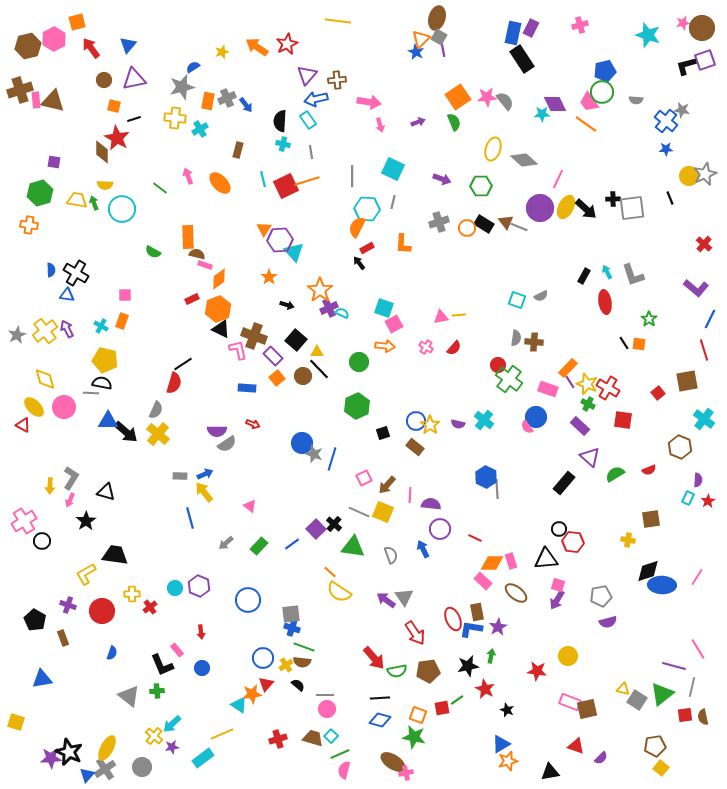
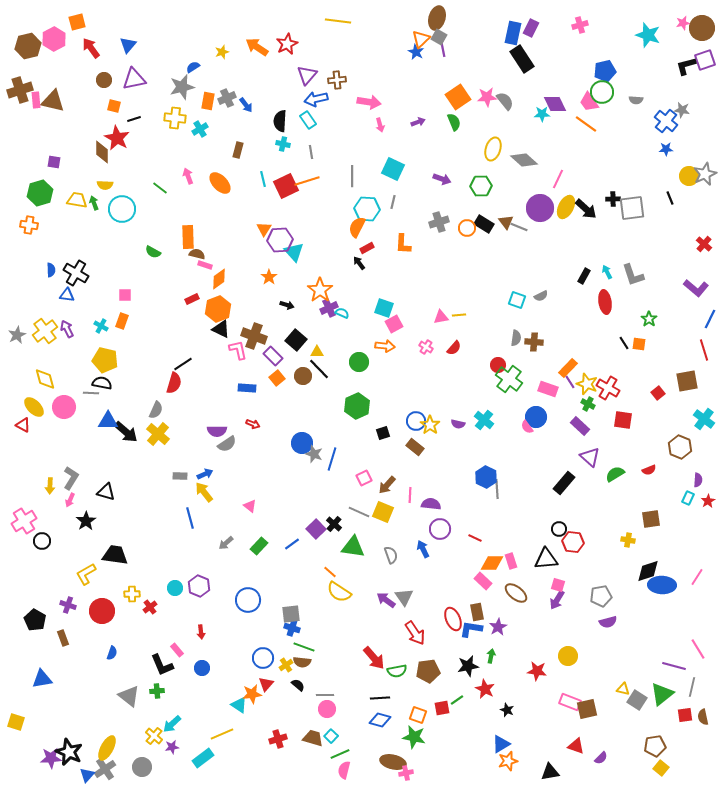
brown ellipse at (393, 762): rotated 20 degrees counterclockwise
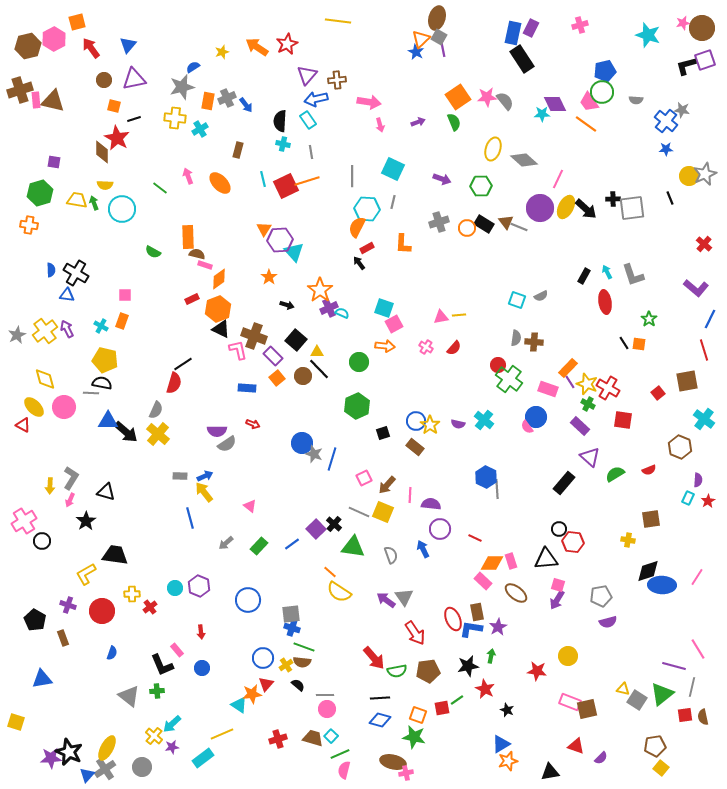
blue arrow at (205, 474): moved 2 px down
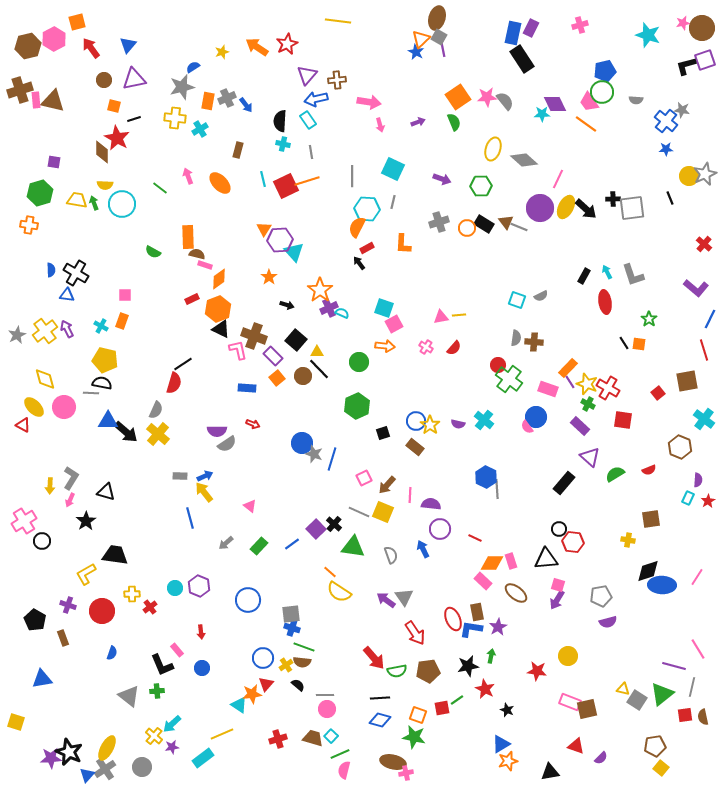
cyan circle at (122, 209): moved 5 px up
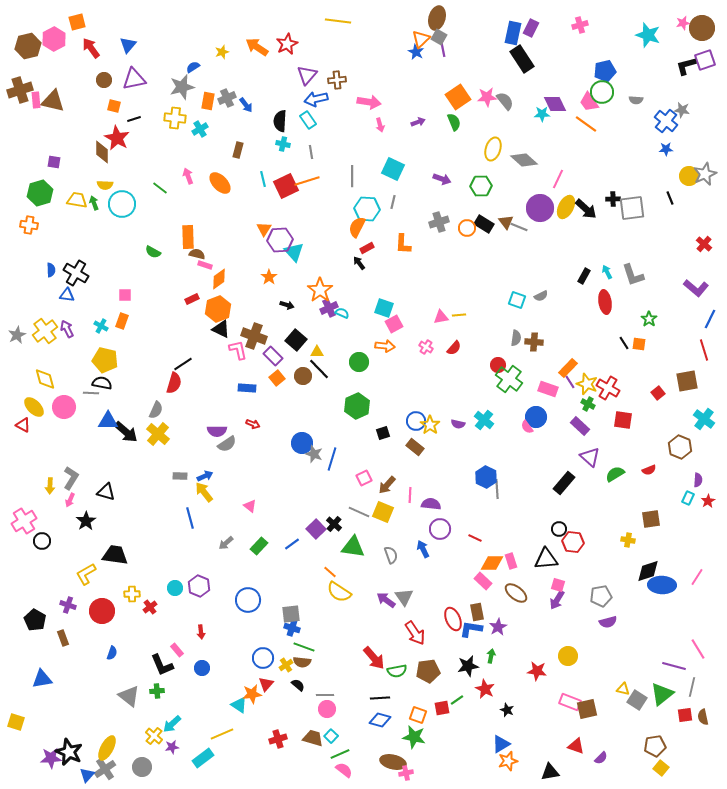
pink semicircle at (344, 770): rotated 114 degrees clockwise
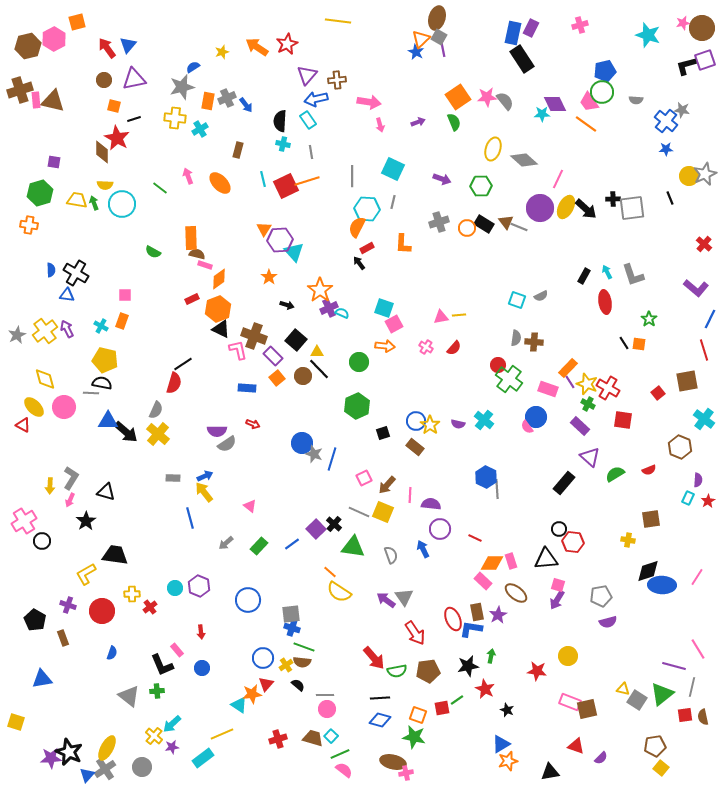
red arrow at (91, 48): moved 16 px right
orange rectangle at (188, 237): moved 3 px right, 1 px down
gray rectangle at (180, 476): moved 7 px left, 2 px down
purple star at (498, 627): moved 12 px up
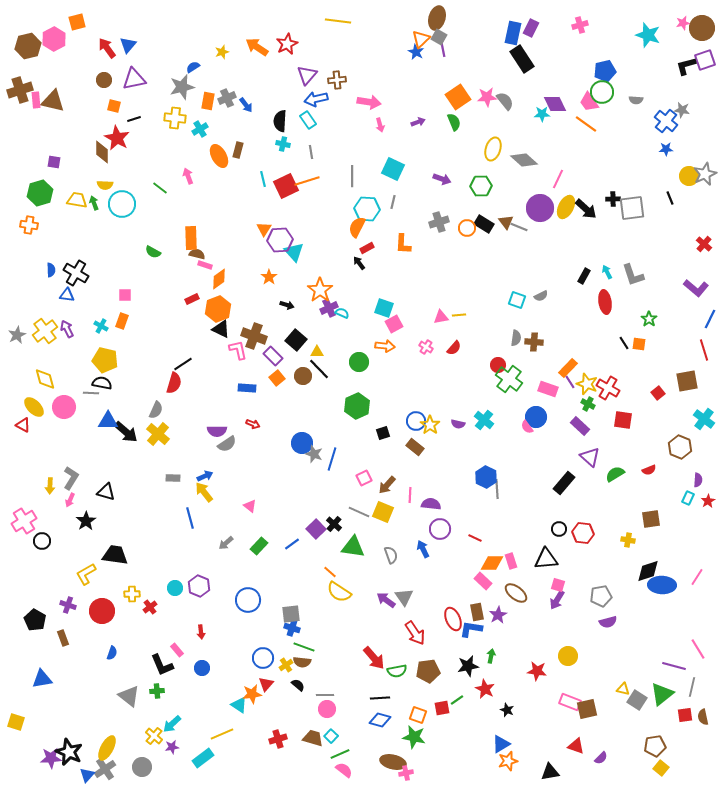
orange ellipse at (220, 183): moved 1 px left, 27 px up; rotated 15 degrees clockwise
red hexagon at (573, 542): moved 10 px right, 9 px up
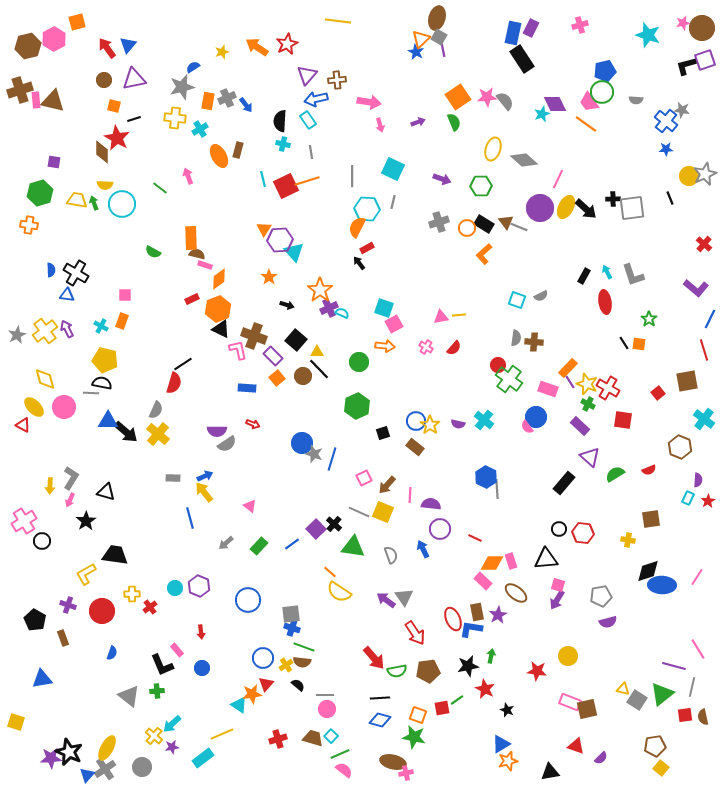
cyan star at (542, 114): rotated 21 degrees counterclockwise
orange L-shape at (403, 244): moved 81 px right, 10 px down; rotated 45 degrees clockwise
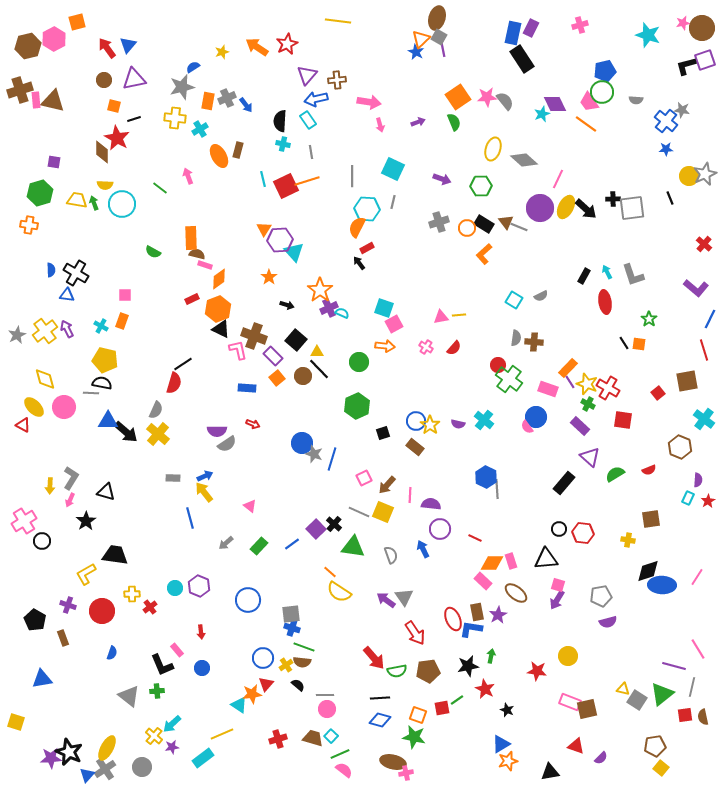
cyan square at (517, 300): moved 3 px left; rotated 12 degrees clockwise
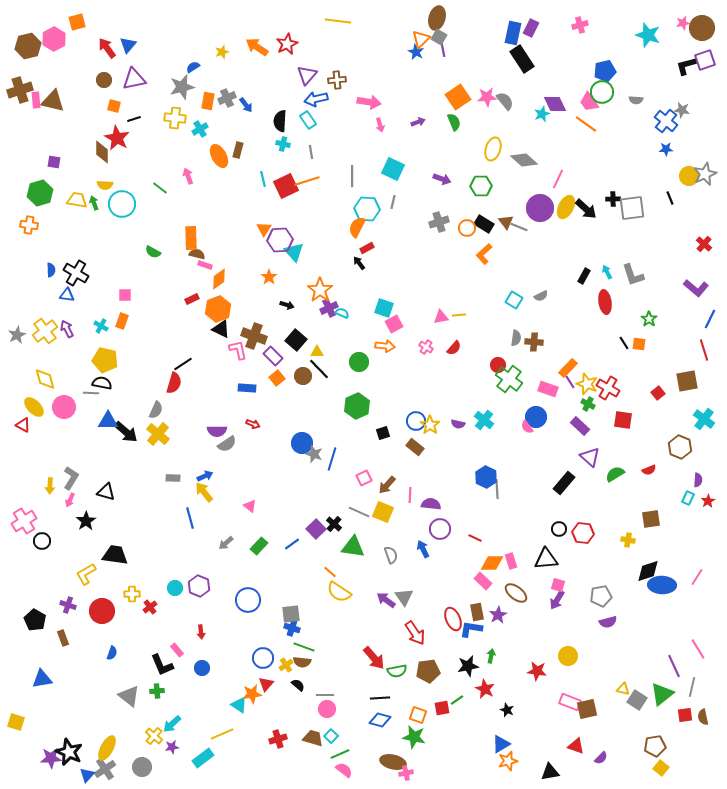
purple line at (674, 666): rotated 50 degrees clockwise
